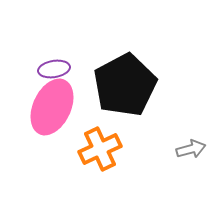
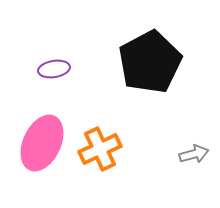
black pentagon: moved 25 px right, 23 px up
pink ellipse: moved 10 px left, 36 px down
gray arrow: moved 3 px right, 5 px down
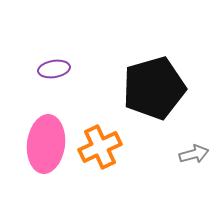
black pentagon: moved 4 px right, 26 px down; rotated 12 degrees clockwise
pink ellipse: moved 4 px right, 1 px down; rotated 18 degrees counterclockwise
orange cross: moved 2 px up
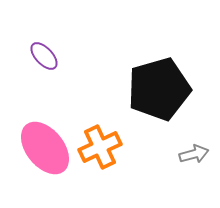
purple ellipse: moved 10 px left, 13 px up; rotated 56 degrees clockwise
black pentagon: moved 5 px right, 1 px down
pink ellipse: moved 1 px left, 4 px down; rotated 46 degrees counterclockwise
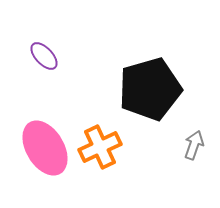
black pentagon: moved 9 px left
pink ellipse: rotated 8 degrees clockwise
gray arrow: moved 9 px up; rotated 56 degrees counterclockwise
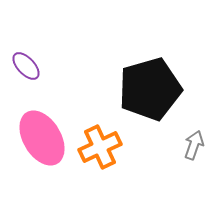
purple ellipse: moved 18 px left, 10 px down
pink ellipse: moved 3 px left, 10 px up
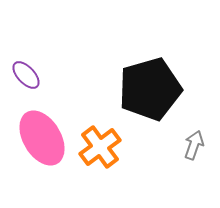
purple ellipse: moved 9 px down
orange cross: rotated 12 degrees counterclockwise
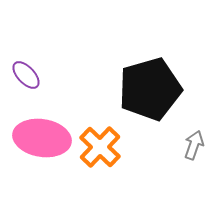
pink ellipse: rotated 50 degrees counterclockwise
orange cross: rotated 9 degrees counterclockwise
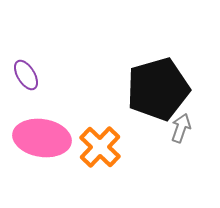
purple ellipse: rotated 12 degrees clockwise
black pentagon: moved 8 px right
gray arrow: moved 13 px left, 17 px up
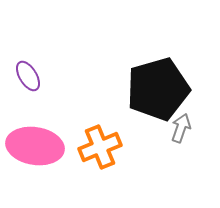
purple ellipse: moved 2 px right, 1 px down
pink ellipse: moved 7 px left, 8 px down
orange cross: rotated 24 degrees clockwise
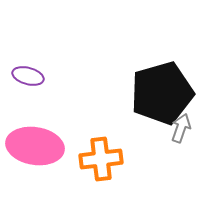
purple ellipse: rotated 44 degrees counterclockwise
black pentagon: moved 4 px right, 4 px down
orange cross: moved 1 px right, 12 px down; rotated 15 degrees clockwise
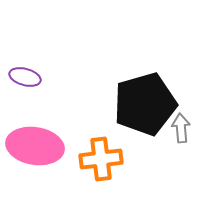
purple ellipse: moved 3 px left, 1 px down
black pentagon: moved 17 px left, 11 px down
gray arrow: rotated 24 degrees counterclockwise
